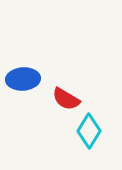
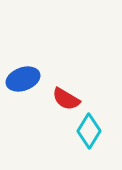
blue ellipse: rotated 16 degrees counterclockwise
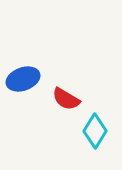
cyan diamond: moved 6 px right
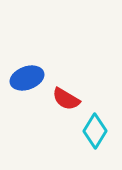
blue ellipse: moved 4 px right, 1 px up
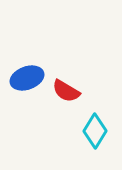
red semicircle: moved 8 px up
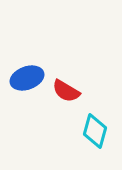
cyan diamond: rotated 16 degrees counterclockwise
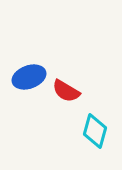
blue ellipse: moved 2 px right, 1 px up
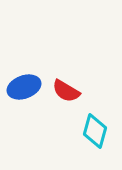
blue ellipse: moved 5 px left, 10 px down
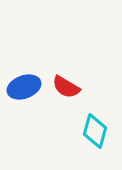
red semicircle: moved 4 px up
